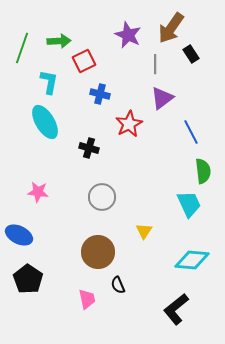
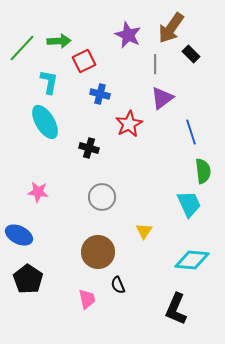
green line: rotated 24 degrees clockwise
black rectangle: rotated 12 degrees counterclockwise
blue line: rotated 10 degrees clockwise
black L-shape: rotated 28 degrees counterclockwise
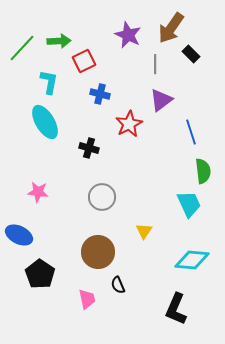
purple triangle: moved 1 px left, 2 px down
black pentagon: moved 12 px right, 5 px up
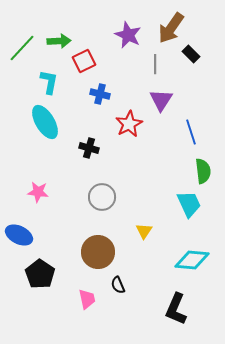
purple triangle: rotated 20 degrees counterclockwise
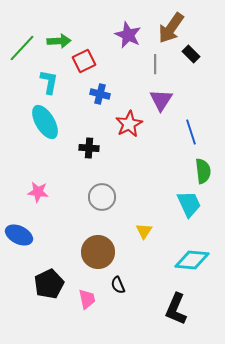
black cross: rotated 12 degrees counterclockwise
black pentagon: moved 9 px right, 10 px down; rotated 12 degrees clockwise
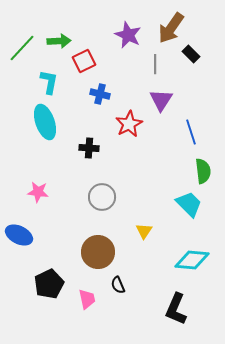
cyan ellipse: rotated 12 degrees clockwise
cyan trapezoid: rotated 20 degrees counterclockwise
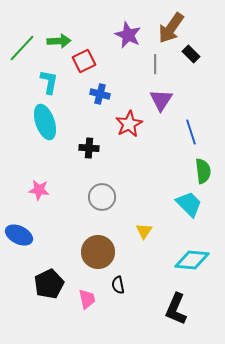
pink star: moved 1 px right, 2 px up
black semicircle: rotated 12 degrees clockwise
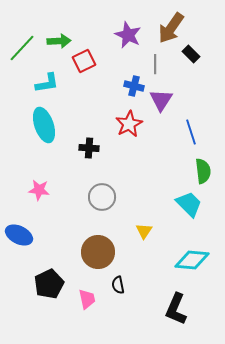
cyan L-shape: moved 2 px left, 1 px down; rotated 70 degrees clockwise
blue cross: moved 34 px right, 8 px up
cyan ellipse: moved 1 px left, 3 px down
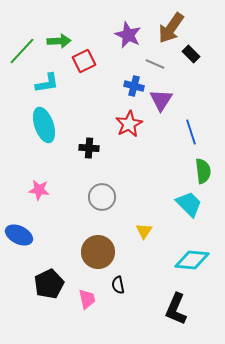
green line: moved 3 px down
gray line: rotated 66 degrees counterclockwise
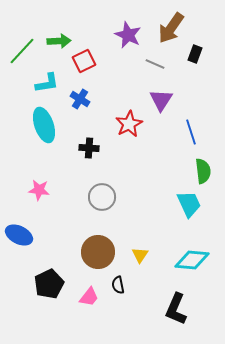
black rectangle: moved 4 px right; rotated 66 degrees clockwise
blue cross: moved 54 px left, 13 px down; rotated 18 degrees clockwise
cyan trapezoid: rotated 20 degrees clockwise
yellow triangle: moved 4 px left, 24 px down
pink trapezoid: moved 2 px right, 2 px up; rotated 50 degrees clockwise
